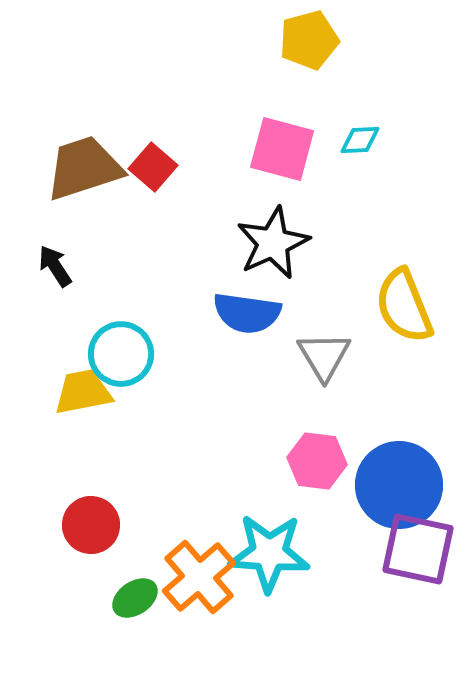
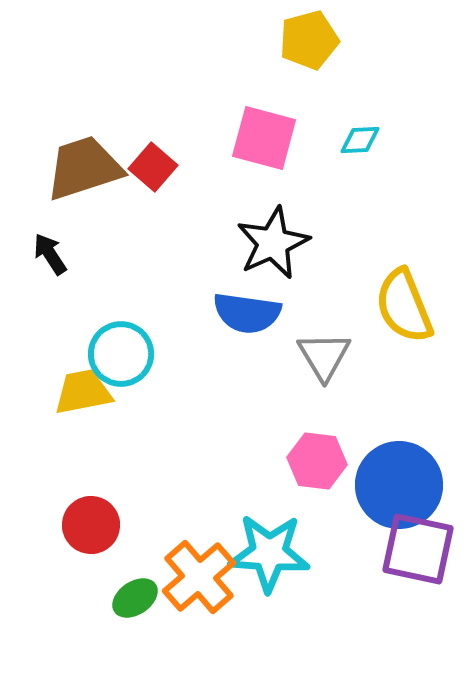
pink square: moved 18 px left, 11 px up
black arrow: moved 5 px left, 12 px up
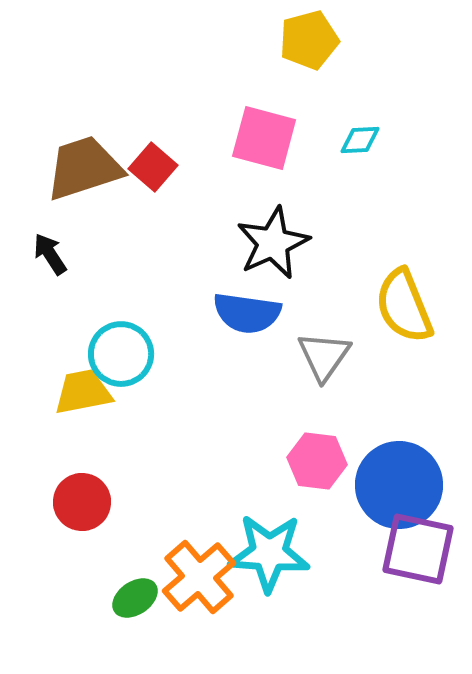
gray triangle: rotated 6 degrees clockwise
red circle: moved 9 px left, 23 px up
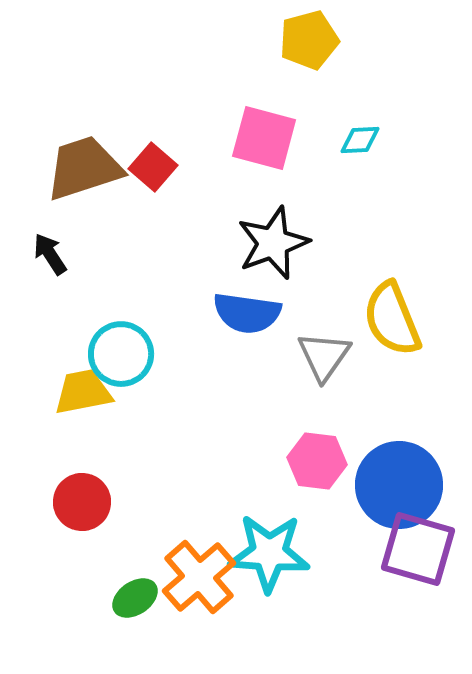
black star: rotated 4 degrees clockwise
yellow semicircle: moved 12 px left, 13 px down
purple square: rotated 4 degrees clockwise
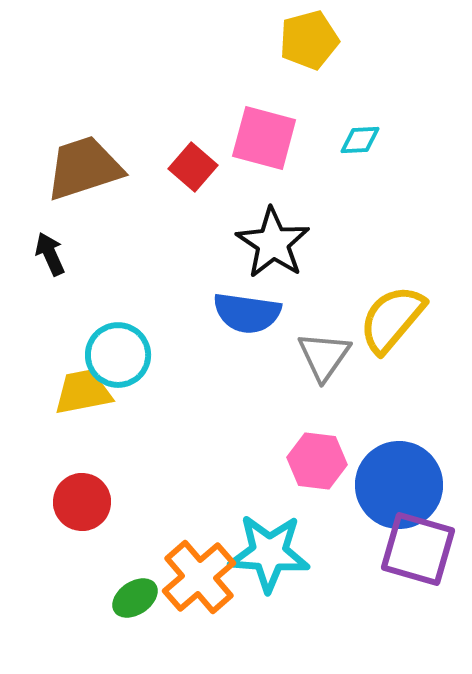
red square: moved 40 px right
black star: rotated 18 degrees counterclockwise
black arrow: rotated 9 degrees clockwise
yellow semicircle: rotated 62 degrees clockwise
cyan circle: moved 3 px left, 1 px down
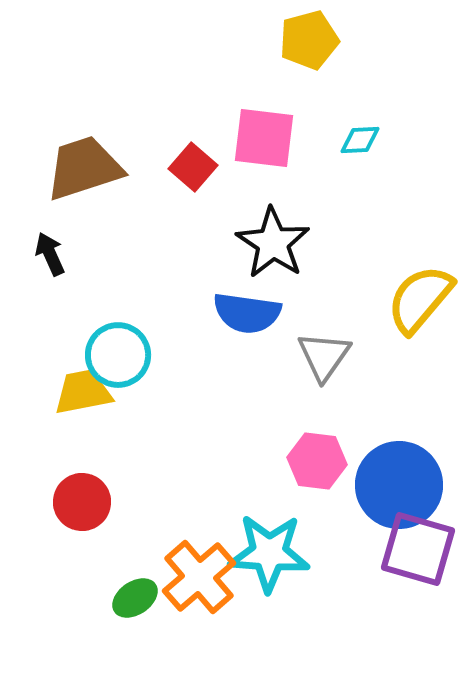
pink square: rotated 8 degrees counterclockwise
yellow semicircle: moved 28 px right, 20 px up
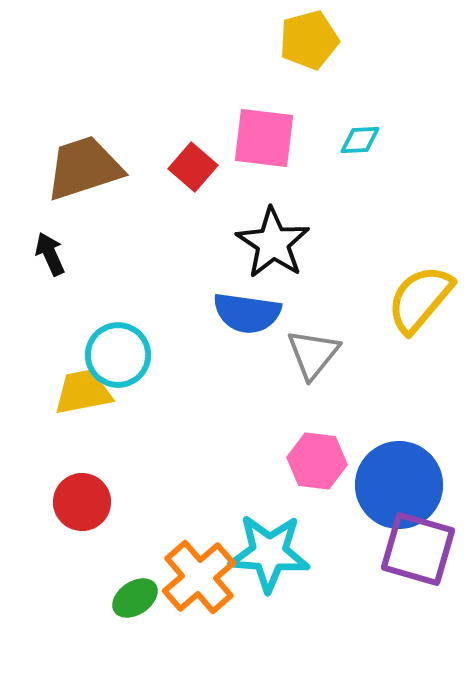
gray triangle: moved 11 px left, 2 px up; rotated 4 degrees clockwise
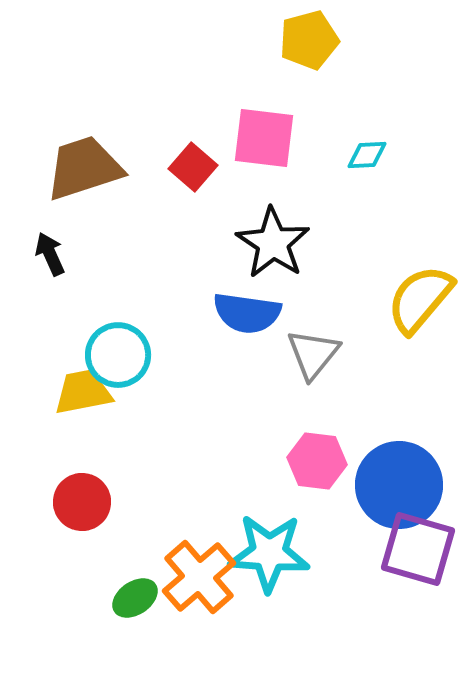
cyan diamond: moved 7 px right, 15 px down
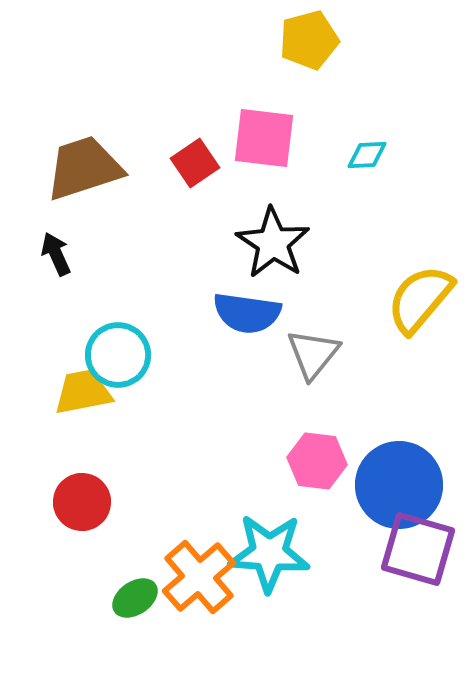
red square: moved 2 px right, 4 px up; rotated 15 degrees clockwise
black arrow: moved 6 px right
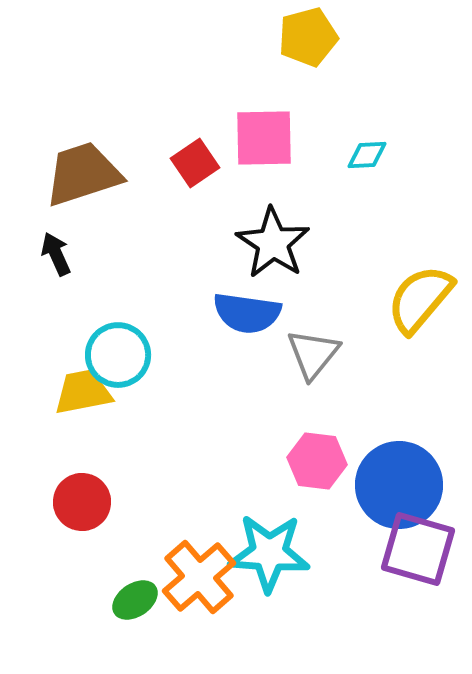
yellow pentagon: moved 1 px left, 3 px up
pink square: rotated 8 degrees counterclockwise
brown trapezoid: moved 1 px left, 6 px down
green ellipse: moved 2 px down
